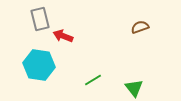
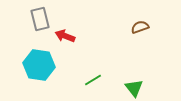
red arrow: moved 2 px right
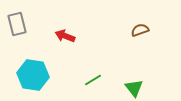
gray rectangle: moved 23 px left, 5 px down
brown semicircle: moved 3 px down
cyan hexagon: moved 6 px left, 10 px down
